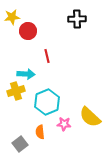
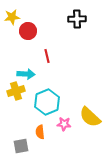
gray square: moved 1 px right, 2 px down; rotated 28 degrees clockwise
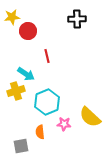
cyan arrow: rotated 30 degrees clockwise
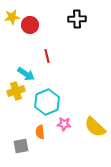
red circle: moved 2 px right, 6 px up
yellow semicircle: moved 5 px right, 10 px down
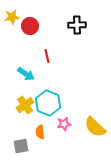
black cross: moved 6 px down
red circle: moved 1 px down
yellow cross: moved 9 px right, 14 px down; rotated 18 degrees counterclockwise
cyan hexagon: moved 1 px right, 1 px down; rotated 15 degrees counterclockwise
pink star: rotated 16 degrees counterclockwise
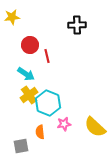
red circle: moved 19 px down
yellow cross: moved 4 px right, 10 px up
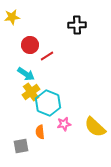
red line: rotated 72 degrees clockwise
yellow cross: moved 2 px right, 3 px up
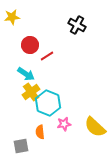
black cross: rotated 30 degrees clockwise
